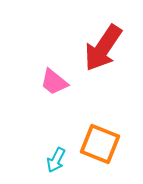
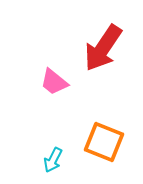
orange square: moved 4 px right, 2 px up
cyan arrow: moved 3 px left
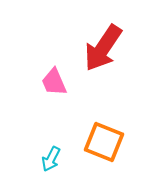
pink trapezoid: rotated 28 degrees clockwise
cyan arrow: moved 2 px left, 1 px up
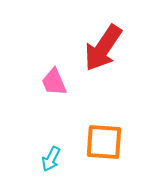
orange square: rotated 18 degrees counterclockwise
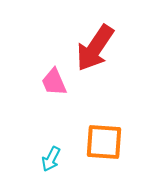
red arrow: moved 8 px left
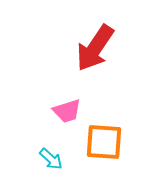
pink trapezoid: moved 13 px right, 29 px down; rotated 84 degrees counterclockwise
cyan arrow: rotated 75 degrees counterclockwise
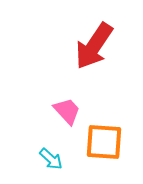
red arrow: moved 1 px left, 2 px up
pink trapezoid: rotated 116 degrees counterclockwise
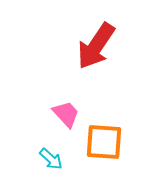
red arrow: moved 2 px right
pink trapezoid: moved 1 px left, 3 px down
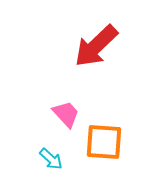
red arrow: rotated 12 degrees clockwise
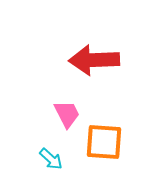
red arrow: moved 2 px left, 14 px down; rotated 42 degrees clockwise
pink trapezoid: moved 1 px right; rotated 16 degrees clockwise
